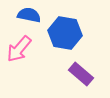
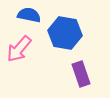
purple rectangle: rotated 30 degrees clockwise
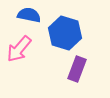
blue hexagon: rotated 8 degrees clockwise
purple rectangle: moved 4 px left, 5 px up; rotated 40 degrees clockwise
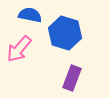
blue semicircle: moved 1 px right
purple rectangle: moved 5 px left, 9 px down
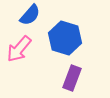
blue semicircle: rotated 120 degrees clockwise
blue hexagon: moved 5 px down
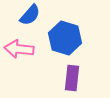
pink arrow: rotated 56 degrees clockwise
purple rectangle: rotated 15 degrees counterclockwise
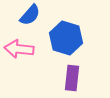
blue hexagon: moved 1 px right
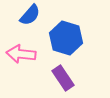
pink arrow: moved 2 px right, 5 px down
purple rectangle: moved 9 px left; rotated 40 degrees counterclockwise
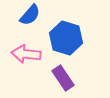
pink arrow: moved 5 px right
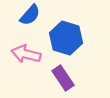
pink arrow: rotated 8 degrees clockwise
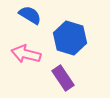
blue semicircle: rotated 100 degrees counterclockwise
blue hexagon: moved 4 px right
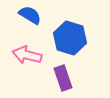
pink arrow: moved 1 px right, 1 px down
purple rectangle: rotated 15 degrees clockwise
